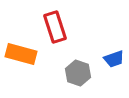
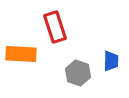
orange rectangle: rotated 12 degrees counterclockwise
blue trapezoid: moved 3 px left, 2 px down; rotated 70 degrees counterclockwise
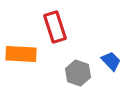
blue trapezoid: rotated 45 degrees counterclockwise
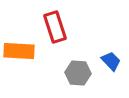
orange rectangle: moved 2 px left, 3 px up
gray hexagon: rotated 15 degrees counterclockwise
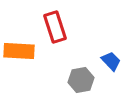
gray hexagon: moved 3 px right, 7 px down; rotated 15 degrees counterclockwise
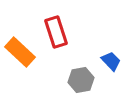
red rectangle: moved 1 px right, 5 px down
orange rectangle: moved 1 px right, 1 px down; rotated 40 degrees clockwise
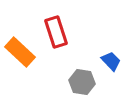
gray hexagon: moved 1 px right, 2 px down; rotated 20 degrees clockwise
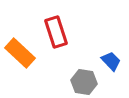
orange rectangle: moved 1 px down
gray hexagon: moved 2 px right
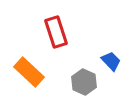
orange rectangle: moved 9 px right, 19 px down
gray hexagon: rotated 15 degrees clockwise
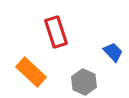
blue trapezoid: moved 2 px right, 9 px up
orange rectangle: moved 2 px right
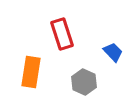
red rectangle: moved 6 px right, 2 px down
orange rectangle: rotated 56 degrees clockwise
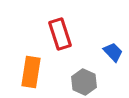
red rectangle: moved 2 px left
